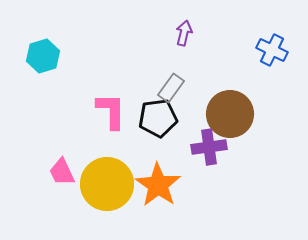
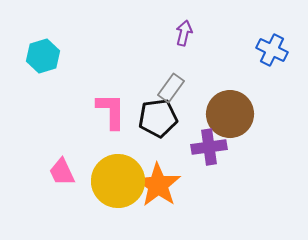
yellow circle: moved 11 px right, 3 px up
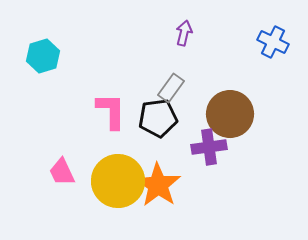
blue cross: moved 1 px right, 8 px up
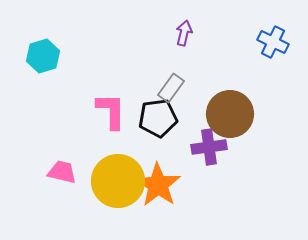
pink trapezoid: rotated 128 degrees clockwise
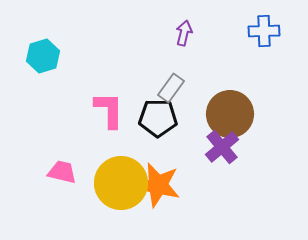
blue cross: moved 9 px left, 11 px up; rotated 28 degrees counterclockwise
pink L-shape: moved 2 px left, 1 px up
black pentagon: rotated 9 degrees clockwise
purple cross: moved 13 px right; rotated 32 degrees counterclockwise
yellow circle: moved 3 px right, 2 px down
orange star: rotated 21 degrees counterclockwise
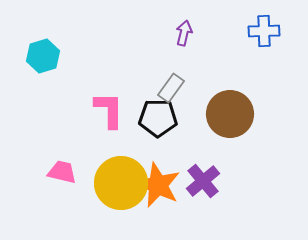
purple cross: moved 19 px left, 34 px down
orange star: rotated 12 degrees clockwise
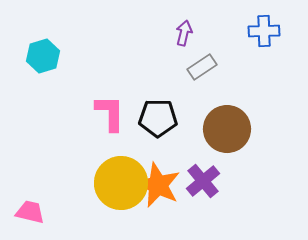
gray rectangle: moved 31 px right, 21 px up; rotated 20 degrees clockwise
pink L-shape: moved 1 px right, 3 px down
brown circle: moved 3 px left, 15 px down
pink trapezoid: moved 32 px left, 40 px down
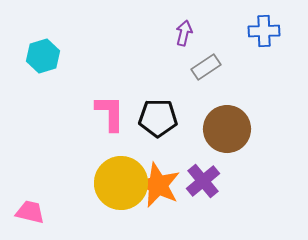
gray rectangle: moved 4 px right
